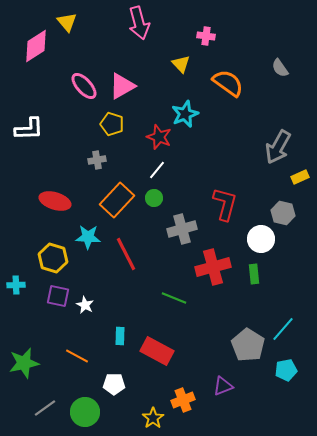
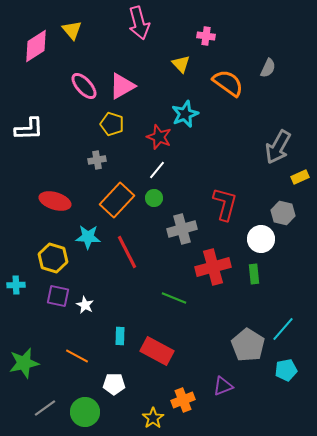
yellow triangle at (67, 22): moved 5 px right, 8 px down
gray semicircle at (280, 68): moved 12 px left; rotated 120 degrees counterclockwise
red line at (126, 254): moved 1 px right, 2 px up
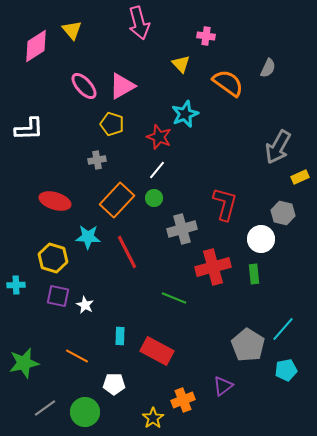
purple triangle at (223, 386): rotated 15 degrees counterclockwise
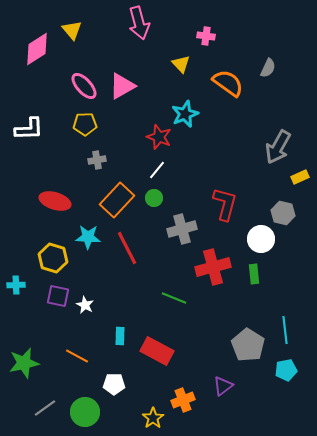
pink diamond at (36, 46): moved 1 px right, 3 px down
yellow pentagon at (112, 124): moved 27 px left; rotated 20 degrees counterclockwise
red line at (127, 252): moved 4 px up
cyan line at (283, 329): moved 2 px right, 1 px down; rotated 48 degrees counterclockwise
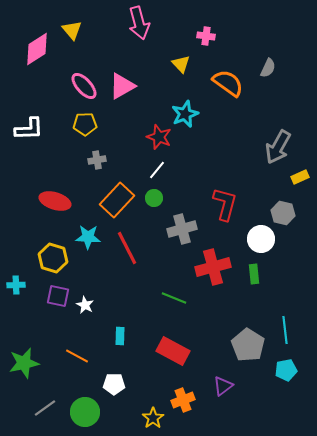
red rectangle at (157, 351): moved 16 px right
